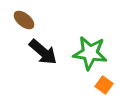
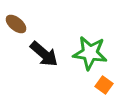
brown ellipse: moved 8 px left, 4 px down
black arrow: moved 1 px right, 2 px down
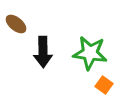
black arrow: moved 1 px left, 2 px up; rotated 48 degrees clockwise
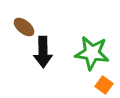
brown ellipse: moved 8 px right, 3 px down
green star: moved 2 px right
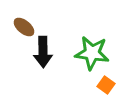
orange square: moved 2 px right
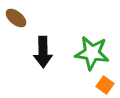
brown ellipse: moved 8 px left, 9 px up
orange square: moved 1 px left
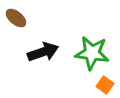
black arrow: rotated 108 degrees counterclockwise
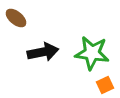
black arrow: rotated 8 degrees clockwise
orange square: rotated 30 degrees clockwise
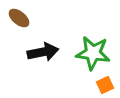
brown ellipse: moved 3 px right
green star: moved 1 px right
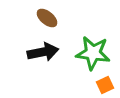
brown ellipse: moved 28 px right
